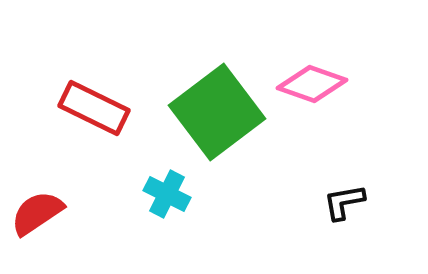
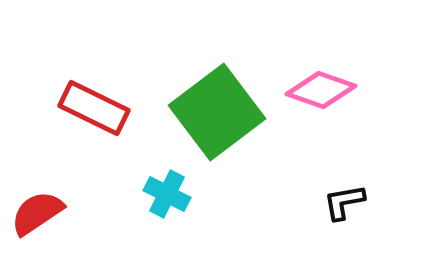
pink diamond: moved 9 px right, 6 px down
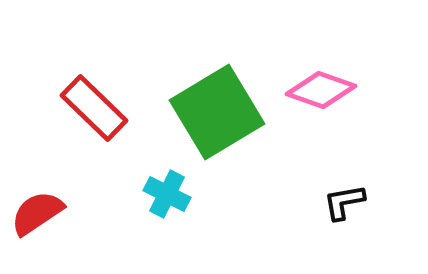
red rectangle: rotated 18 degrees clockwise
green square: rotated 6 degrees clockwise
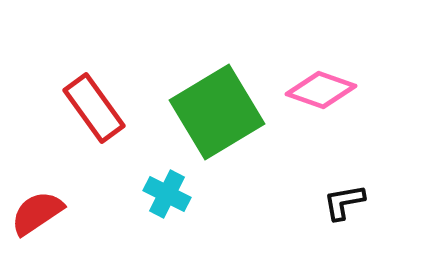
red rectangle: rotated 10 degrees clockwise
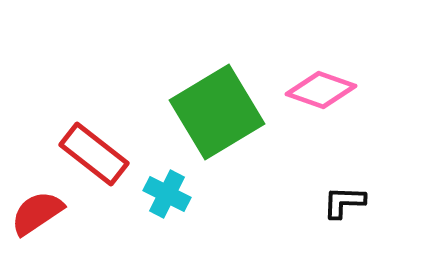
red rectangle: moved 46 px down; rotated 16 degrees counterclockwise
black L-shape: rotated 12 degrees clockwise
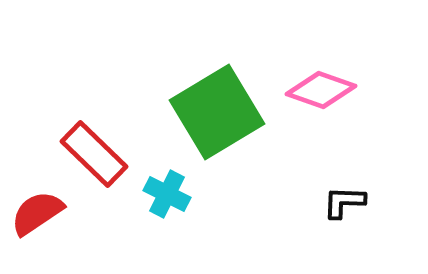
red rectangle: rotated 6 degrees clockwise
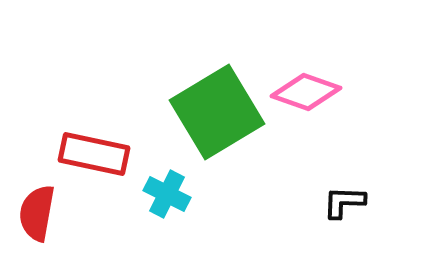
pink diamond: moved 15 px left, 2 px down
red rectangle: rotated 32 degrees counterclockwise
red semicircle: rotated 46 degrees counterclockwise
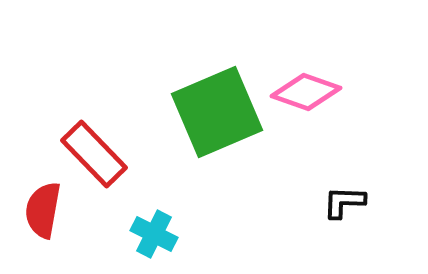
green square: rotated 8 degrees clockwise
red rectangle: rotated 34 degrees clockwise
cyan cross: moved 13 px left, 40 px down
red semicircle: moved 6 px right, 3 px up
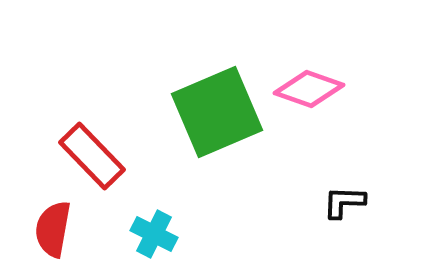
pink diamond: moved 3 px right, 3 px up
red rectangle: moved 2 px left, 2 px down
red semicircle: moved 10 px right, 19 px down
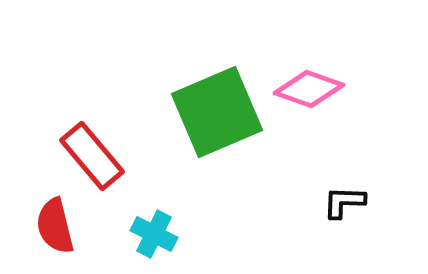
red rectangle: rotated 4 degrees clockwise
red semicircle: moved 2 px right, 3 px up; rotated 24 degrees counterclockwise
